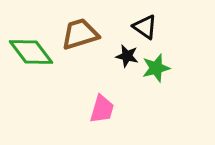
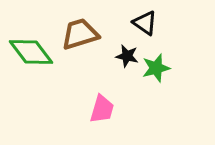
black triangle: moved 4 px up
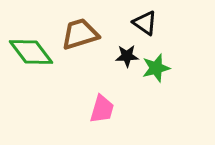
black star: rotated 15 degrees counterclockwise
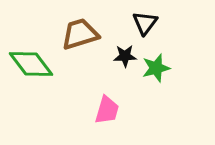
black triangle: rotated 32 degrees clockwise
green diamond: moved 12 px down
black star: moved 2 px left
pink trapezoid: moved 5 px right, 1 px down
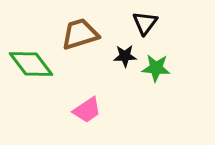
green star: rotated 20 degrees clockwise
pink trapezoid: moved 20 px left; rotated 40 degrees clockwise
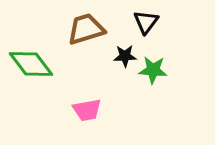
black triangle: moved 1 px right, 1 px up
brown trapezoid: moved 6 px right, 5 px up
green star: moved 3 px left, 2 px down
pink trapezoid: rotated 24 degrees clockwise
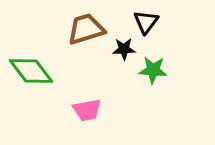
black star: moved 1 px left, 7 px up
green diamond: moved 7 px down
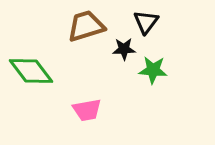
brown trapezoid: moved 3 px up
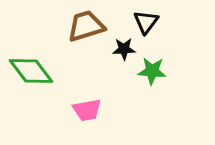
green star: moved 1 px left, 1 px down
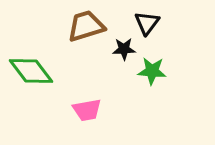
black triangle: moved 1 px right, 1 px down
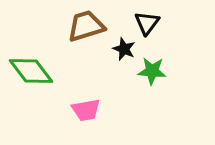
black star: rotated 25 degrees clockwise
pink trapezoid: moved 1 px left
